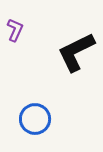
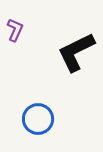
blue circle: moved 3 px right
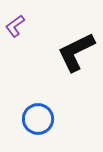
purple L-shape: moved 4 px up; rotated 150 degrees counterclockwise
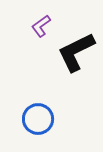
purple L-shape: moved 26 px right
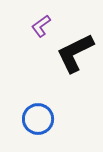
black L-shape: moved 1 px left, 1 px down
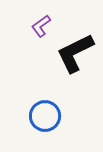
blue circle: moved 7 px right, 3 px up
